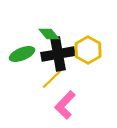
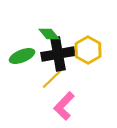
green ellipse: moved 2 px down
pink L-shape: moved 1 px left, 1 px down
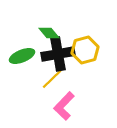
green diamond: moved 1 px up
yellow hexagon: moved 3 px left; rotated 16 degrees clockwise
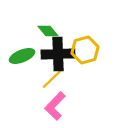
green diamond: moved 1 px left, 2 px up
black cross: rotated 8 degrees clockwise
pink L-shape: moved 9 px left
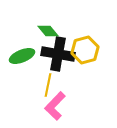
black cross: rotated 12 degrees clockwise
yellow line: moved 4 px left, 6 px down; rotated 35 degrees counterclockwise
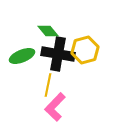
pink L-shape: moved 1 px down
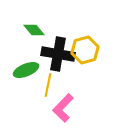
green diamond: moved 14 px left, 1 px up
green ellipse: moved 4 px right, 14 px down
pink L-shape: moved 8 px right, 1 px down
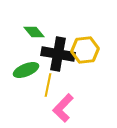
green diamond: moved 2 px down
yellow hexagon: rotated 8 degrees clockwise
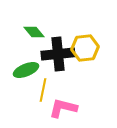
yellow hexagon: moved 2 px up
black cross: rotated 16 degrees counterclockwise
yellow line: moved 5 px left, 5 px down
pink L-shape: rotated 60 degrees clockwise
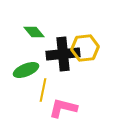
black cross: moved 5 px right
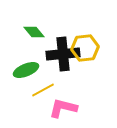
yellow line: rotated 50 degrees clockwise
